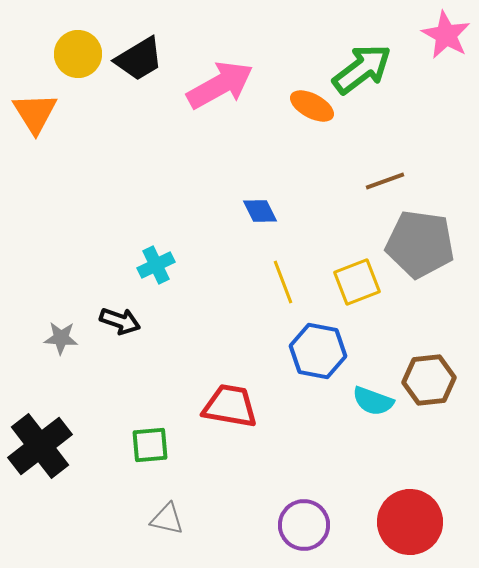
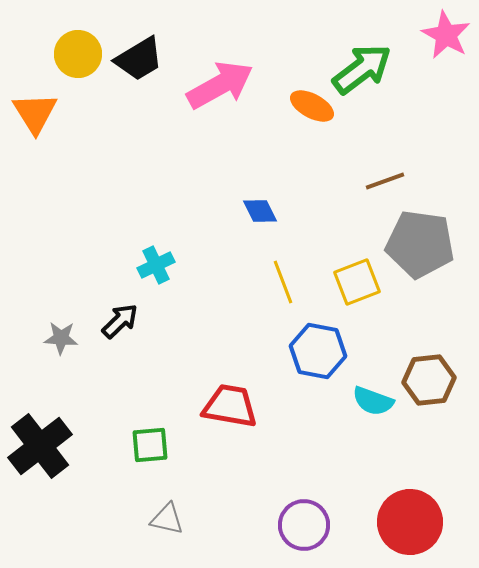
black arrow: rotated 63 degrees counterclockwise
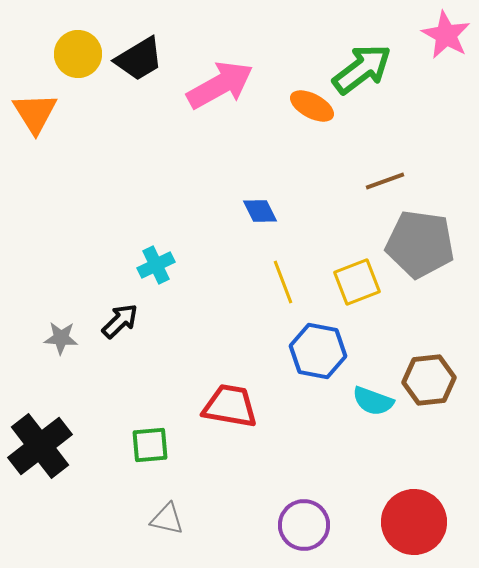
red circle: moved 4 px right
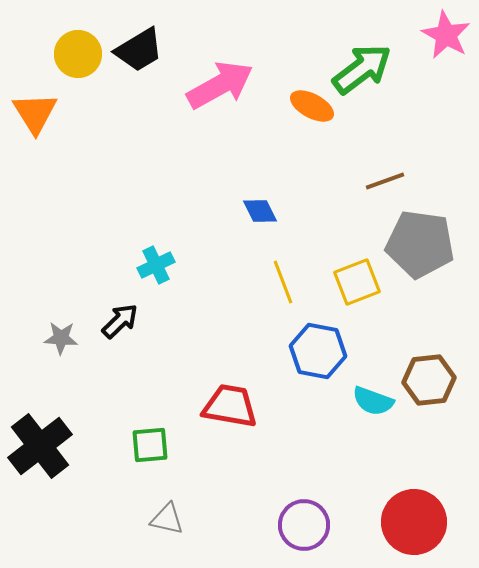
black trapezoid: moved 9 px up
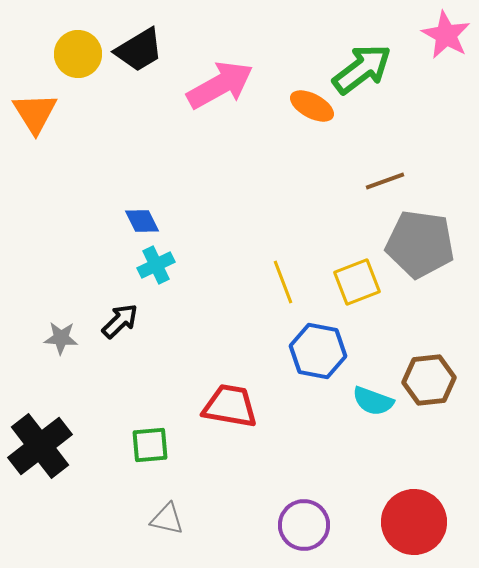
blue diamond: moved 118 px left, 10 px down
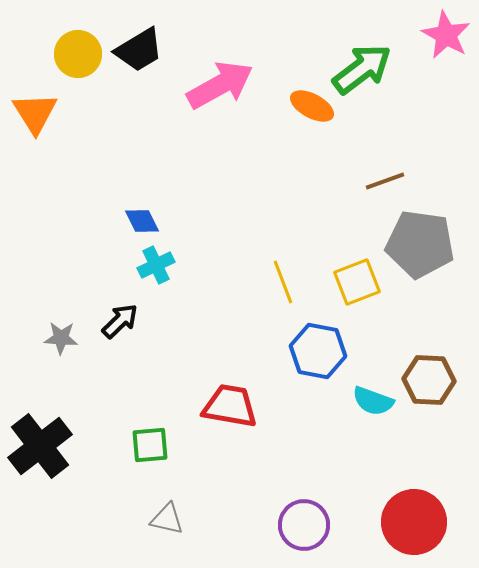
brown hexagon: rotated 9 degrees clockwise
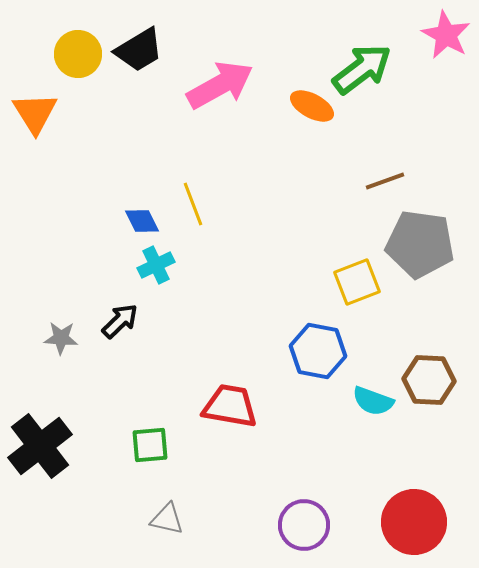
yellow line: moved 90 px left, 78 px up
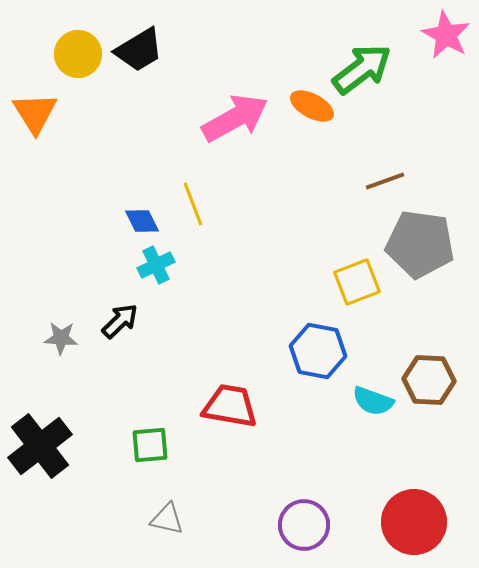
pink arrow: moved 15 px right, 33 px down
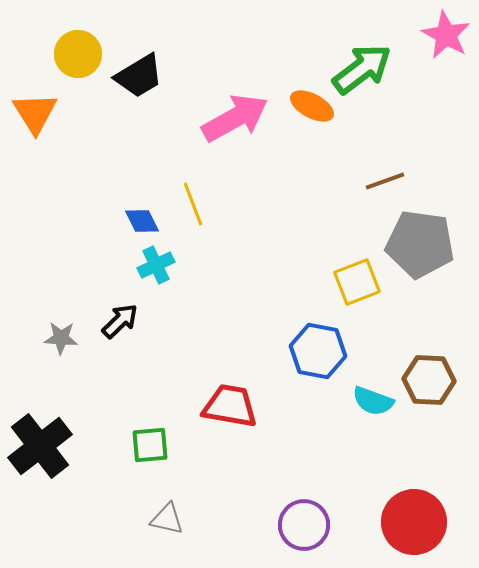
black trapezoid: moved 26 px down
